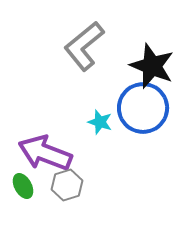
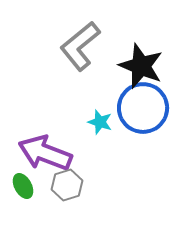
gray L-shape: moved 4 px left
black star: moved 11 px left
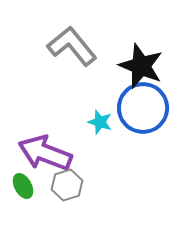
gray L-shape: moved 8 px left; rotated 90 degrees clockwise
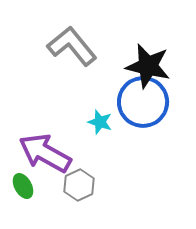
black star: moved 7 px right; rotated 9 degrees counterclockwise
blue circle: moved 6 px up
purple arrow: rotated 8 degrees clockwise
gray hexagon: moved 12 px right; rotated 8 degrees counterclockwise
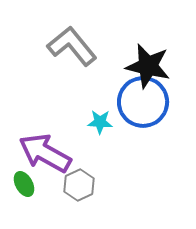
cyan star: rotated 15 degrees counterclockwise
green ellipse: moved 1 px right, 2 px up
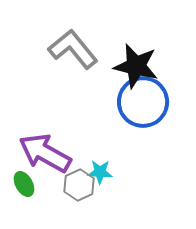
gray L-shape: moved 1 px right, 3 px down
black star: moved 12 px left
cyan star: moved 50 px down
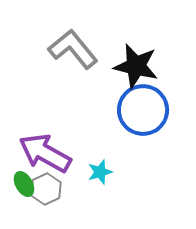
blue circle: moved 8 px down
cyan star: rotated 20 degrees counterclockwise
gray hexagon: moved 33 px left, 4 px down
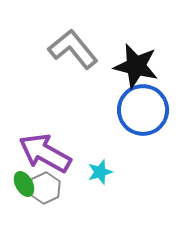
gray hexagon: moved 1 px left, 1 px up
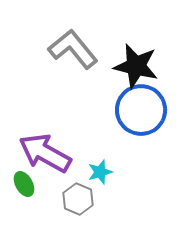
blue circle: moved 2 px left
gray hexagon: moved 33 px right, 11 px down; rotated 12 degrees counterclockwise
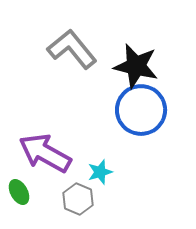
gray L-shape: moved 1 px left
green ellipse: moved 5 px left, 8 px down
